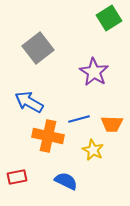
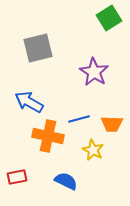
gray square: rotated 24 degrees clockwise
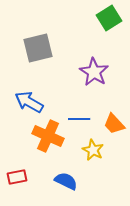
blue line: rotated 15 degrees clockwise
orange trapezoid: moved 2 px right; rotated 45 degrees clockwise
orange cross: rotated 12 degrees clockwise
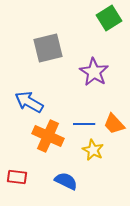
gray square: moved 10 px right
blue line: moved 5 px right, 5 px down
red rectangle: rotated 18 degrees clockwise
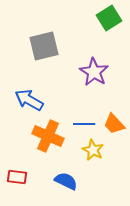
gray square: moved 4 px left, 2 px up
blue arrow: moved 2 px up
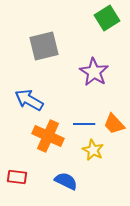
green square: moved 2 px left
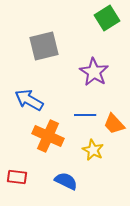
blue line: moved 1 px right, 9 px up
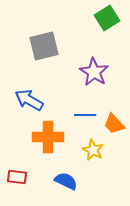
orange cross: moved 1 px down; rotated 24 degrees counterclockwise
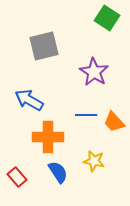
green square: rotated 25 degrees counterclockwise
blue line: moved 1 px right
orange trapezoid: moved 2 px up
yellow star: moved 1 px right, 11 px down; rotated 15 degrees counterclockwise
red rectangle: rotated 42 degrees clockwise
blue semicircle: moved 8 px left, 9 px up; rotated 30 degrees clockwise
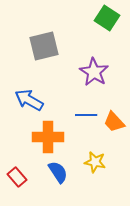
yellow star: moved 1 px right, 1 px down
